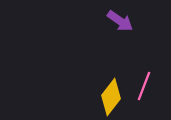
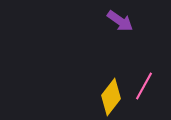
pink line: rotated 8 degrees clockwise
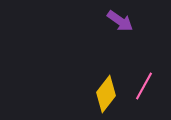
yellow diamond: moved 5 px left, 3 px up
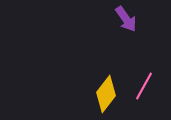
purple arrow: moved 6 px right, 2 px up; rotated 20 degrees clockwise
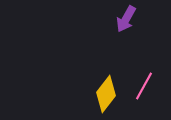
purple arrow: rotated 64 degrees clockwise
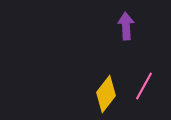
purple arrow: moved 7 px down; rotated 148 degrees clockwise
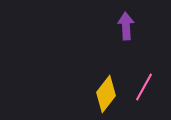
pink line: moved 1 px down
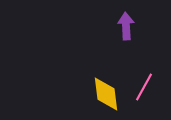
yellow diamond: rotated 45 degrees counterclockwise
